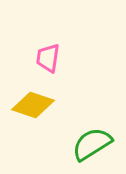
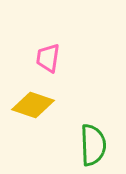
green semicircle: moved 1 px right, 1 px down; rotated 120 degrees clockwise
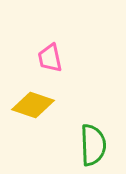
pink trapezoid: moved 2 px right; rotated 20 degrees counterclockwise
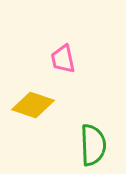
pink trapezoid: moved 13 px right, 1 px down
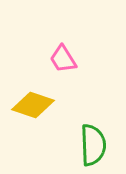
pink trapezoid: rotated 20 degrees counterclockwise
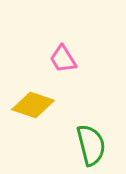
green semicircle: moved 2 px left; rotated 12 degrees counterclockwise
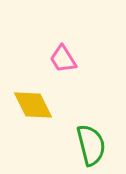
yellow diamond: rotated 45 degrees clockwise
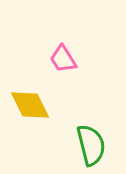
yellow diamond: moved 3 px left
